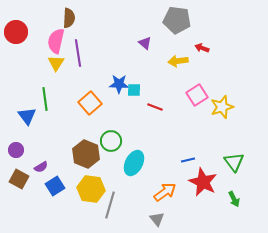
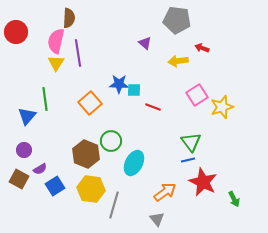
red line: moved 2 px left
blue triangle: rotated 18 degrees clockwise
purple circle: moved 8 px right
green triangle: moved 43 px left, 20 px up
purple semicircle: moved 1 px left, 2 px down
gray line: moved 4 px right
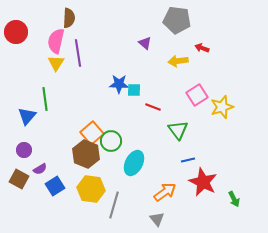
orange square: moved 2 px right, 30 px down
green triangle: moved 13 px left, 12 px up
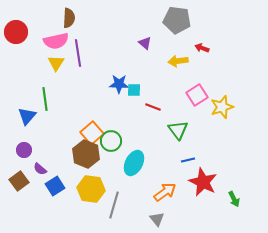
pink semicircle: rotated 115 degrees counterclockwise
purple semicircle: rotated 72 degrees clockwise
brown square: moved 2 px down; rotated 24 degrees clockwise
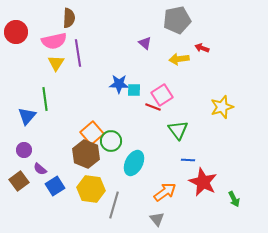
gray pentagon: rotated 20 degrees counterclockwise
pink semicircle: moved 2 px left
yellow arrow: moved 1 px right, 2 px up
pink square: moved 35 px left
blue line: rotated 16 degrees clockwise
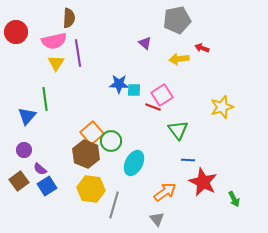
blue square: moved 8 px left
